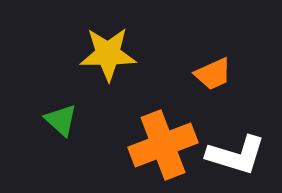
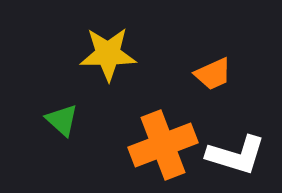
green triangle: moved 1 px right
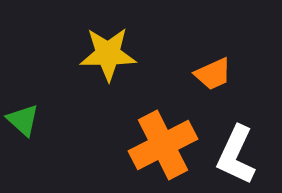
green triangle: moved 39 px left
orange cross: rotated 6 degrees counterclockwise
white L-shape: rotated 98 degrees clockwise
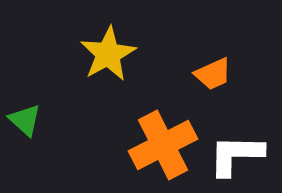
yellow star: rotated 28 degrees counterclockwise
green triangle: moved 2 px right
white L-shape: rotated 66 degrees clockwise
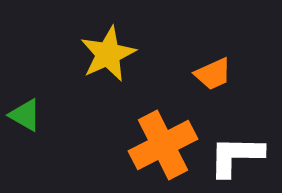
yellow star: rotated 4 degrees clockwise
green triangle: moved 5 px up; rotated 12 degrees counterclockwise
white L-shape: moved 1 px down
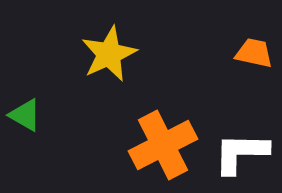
yellow star: moved 1 px right
orange trapezoid: moved 41 px right, 21 px up; rotated 144 degrees counterclockwise
white L-shape: moved 5 px right, 3 px up
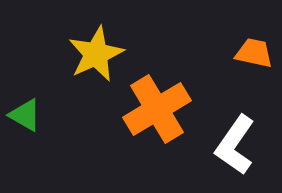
yellow star: moved 13 px left
orange cross: moved 6 px left, 36 px up; rotated 4 degrees counterclockwise
white L-shape: moved 6 px left, 8 px up; rotated 56 degrees counterclockwise
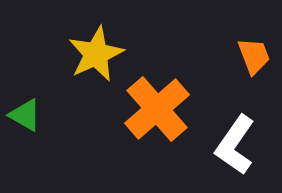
orange trapezoid: moved 3 px down; rotated 57 degrees clockwise
orange cross: rotated 10 degrees counterclockwise
